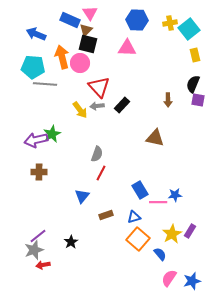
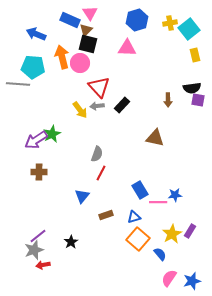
blue hexagon at (137, 20): rotated 20 degrees counterclockwise
gray line at (45, 84): moved 27 px left
black semicircle at (193, 84): moved 1 px left, 4 px down; rotated 120 degrees counterclockwise
purple arrow at (36, 140): rotated 20 degrees counterclockwise
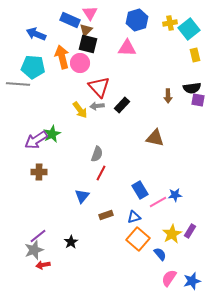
brown arrow at (168, 100): moved 4 px up
pink line at (158, 202): rotated 30 degrees counterclockwise
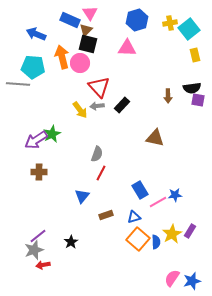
blue semicircle at (160, 254): moved 4 px left, 12 px up; rotated 40 degrees clockwise
pink semicircle at (169, 278): moved 3 px right
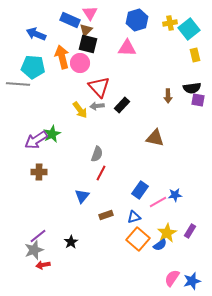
blue rectangle at (140, 190): rotated 66 degrees clockwise
yellow star at (172, 234): moved 5 px left, 1 px up
blue semicircle at (156, 242): moved 4 px right, 3 px down; rotated 56 degrees clockwise
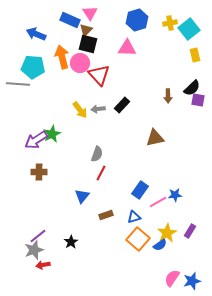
red triangle at (99, 87): moved 12 px up
black semicircle at (192, 88): rotated 36 degrees counterclockwise
gray arrow at (97, 106): moved 1 px right, 3 px down
brown triangle at (155, 138): rotated 24 degrees counterclockwise
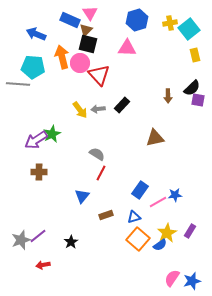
gray semicircle at (97, 154): rotated 77 degrees counterclockwise
gray star at (34, 250): moved 13 px left, 10 px up
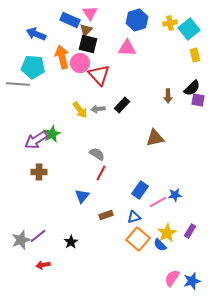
blue semicircle at (160, 245): rotated 80 degrees clockwise
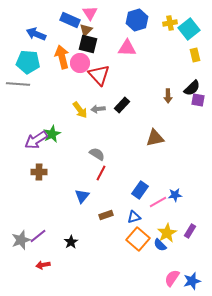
cyan pentagon at (33, 67): moved 5 px left, 5 px up
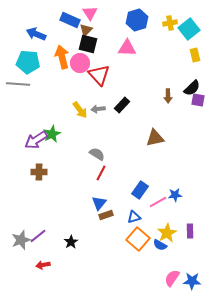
blue triangle at (82, 196): moved 17 px right, 7 px down
purple rectangle at (190, 231): rotated 32 degrees counterclockwise
blue semicircle at (160, 245): rotated 16 degrees counterclockwise
blue star at (192, 281): rotated 18 degrees clockwise
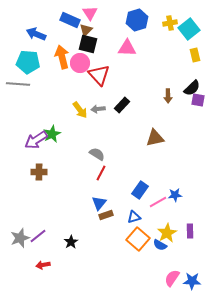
gray star at (21, 240): moved 1 px left, 2 px up
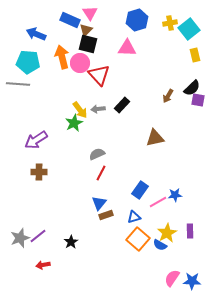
brown arrow at (168, 96): rotated 32 degrees clockwise
green star at (52, 134): moved 22 px right, 11 px up
gray semicircle at (97, 154): rotated 56 degrees counterclockwise
